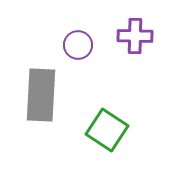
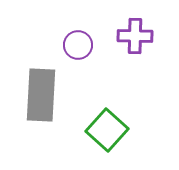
green square: rotated 9 degrees clockwise
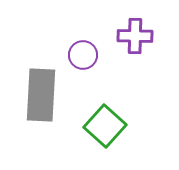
purple circle: moved 5 px right, 10 px down
green square: moved 2 px left, 4 px up
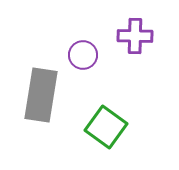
gray rectangle: rotated 6 degrees clockwise
green square: moved 1 px right, 1 px down; rotated 6 degrees counterclockwise
